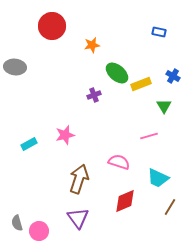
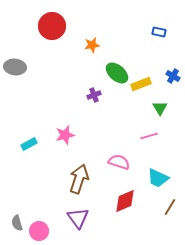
green triangle: moved 4 px left, 2 px down
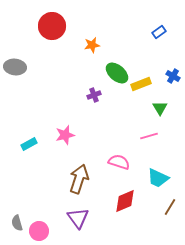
blue rectangle: rotated 48 degrees counterclockwise
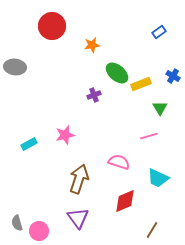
brown line: moved 18 px left, 23 px down
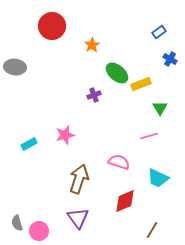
orange star: rotated 21 degrees counterclockwise
blue cross: moved 3 px left, 17 px up
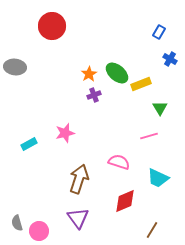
blue rectangle: rotated 24 degrees counterclockwise
orange star: moved 3 px left, 29 px down
pink star: moved 2 px up
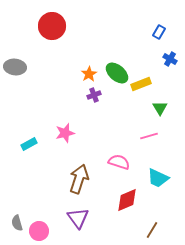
red diamond: moved 2 px right, 1 px up
